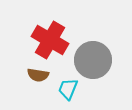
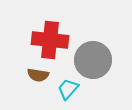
red cross: rotated 24 degrees counterclockwise
cyan trapezoid: rotated 20 degrees clockwise
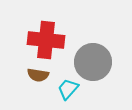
red cross: moved 4 px left
gray circle: moved 2 px down
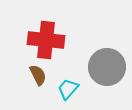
gray circle: moved 14 px right, 5 px down
brown semicircle: rotated 125 degrees counterclockwise
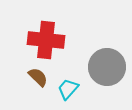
brown semicircle: moved 2 px down; rotated 20 degrees counterclockwise
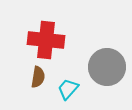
brown semicircle: rotated 55 degrees clockwise
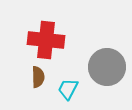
brown semicircle: rotated 10 degrees counterclockwise
cyan trapezoid: rotated 15 degrees counterclockwise
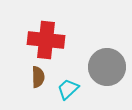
cyan trapezoid: rotated 20 degrees clockwise
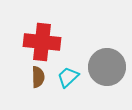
red cross: moved 4 px left, 2 px down
cyan trapezoid: moved 12 px up
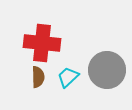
red cross: moved 1 px down
gray circle: moved 3 px down
